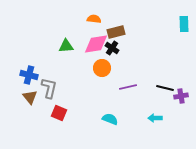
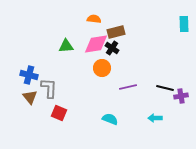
gray L-shape: rotated 10 degrees counterclockwise
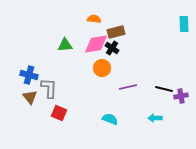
green triangle: moved 1 px left, 1 px up
black line: moved 1 px left, 1 px down
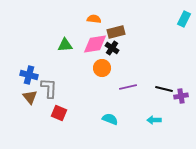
cyan rectangle: moved 5 px up; rotated 28 degrees clockwise
pink diamond: moved 1 px left
cyan arrow: moved 1 px left, 2 px down
